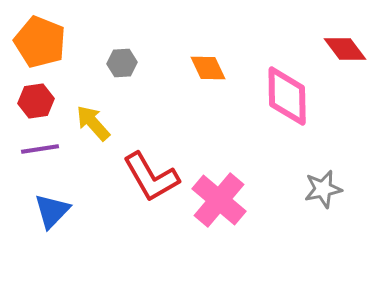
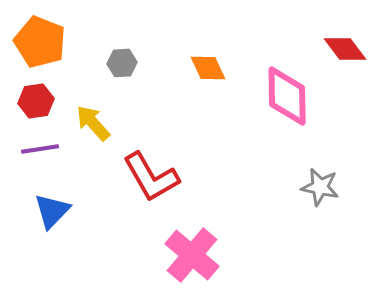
gray star: moved 3 px left, 2 px up; rotated 24 degrees clockwise
pink cross: moved 27 px left, 55 px down
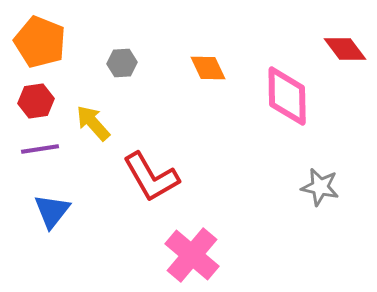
blue triangle: rotated 6 degrees counterclockwise
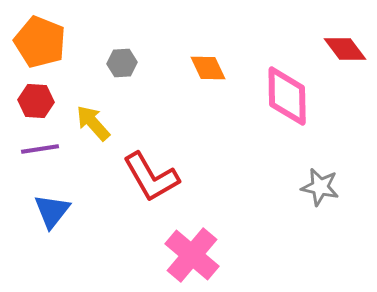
red hexagon: rotated 12 degrees clockwise
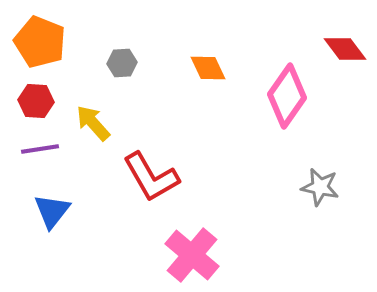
pink diamond: rotated 36 degrees clockwise
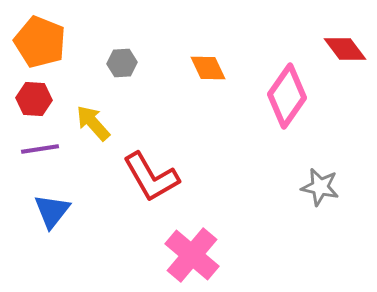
red hexagon: moved 2 px left, 2 px up
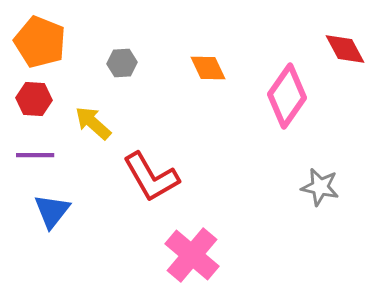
red diamond: rotated 9 degrees clockwise
yellow arrow: rotated 6 degrees counterclockwise
purple line: moved 5 px left, 6 px down; rotated 9 degrees clockwise
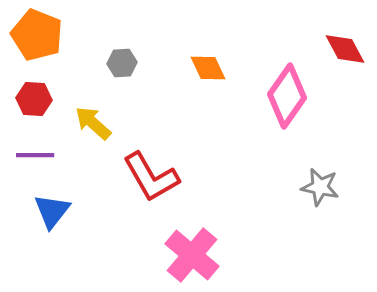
orange pentagon: moved 3 px left, 7 px up
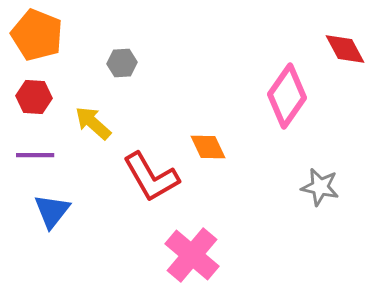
orange diamond: moved 79 px down
red hexagon: moved 2 px up
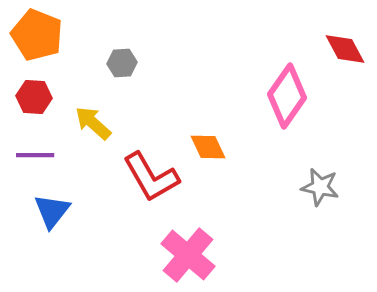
pink cross: moved 4 px left
